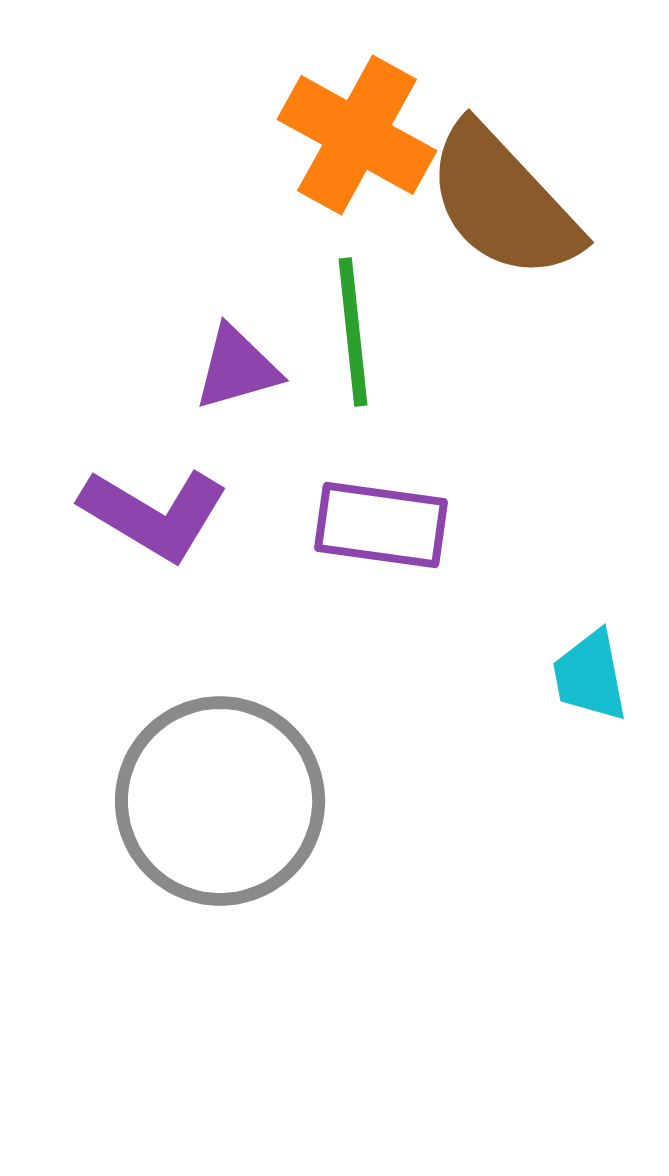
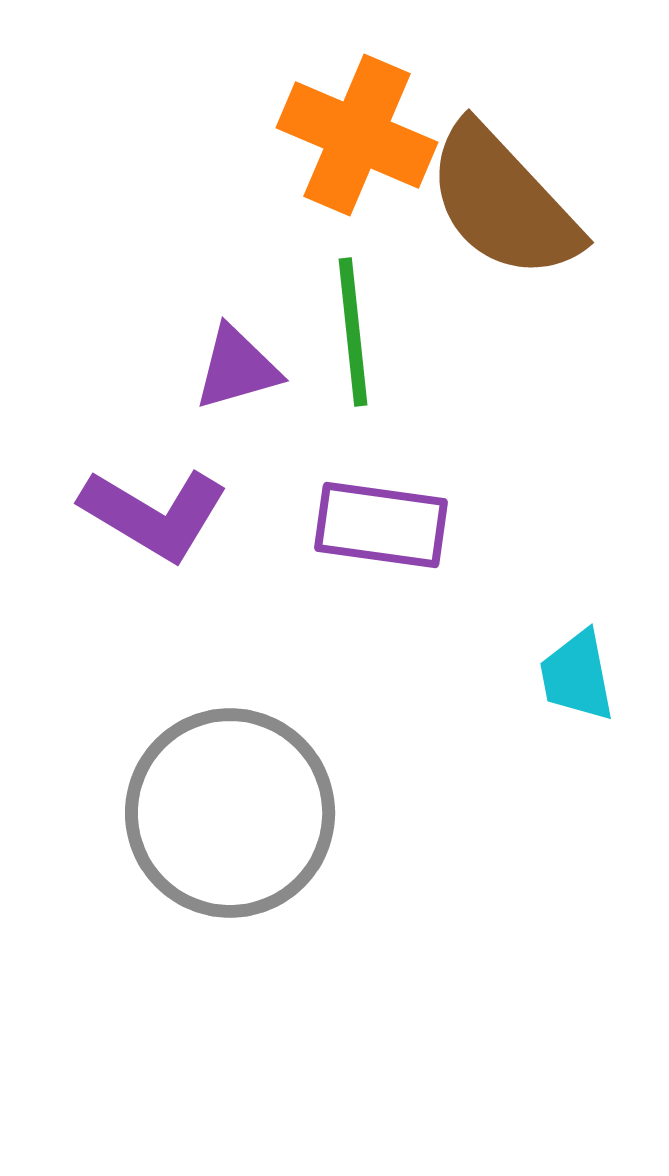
orange cross: rotated 6 degrees counterclockwise
cyan trapezoid: moved 13 px left
gray circle: moved 10 px right, 12 px down
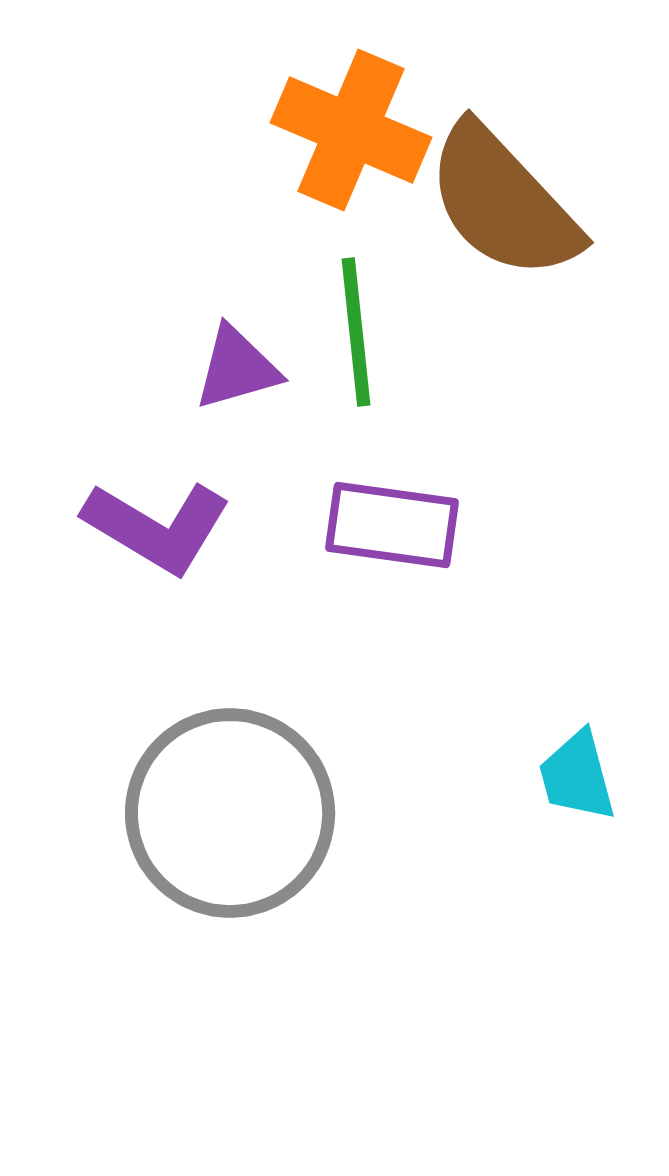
orange cross: moved 6 px left, 5 px up
green line: moved 3 px right
purple L-shape: moved 3 px right, 13 px down
purple rectangle: moved 11 px right
cyan trapezoid: moved 100 px down; rotated 4 degrees counterclockwise
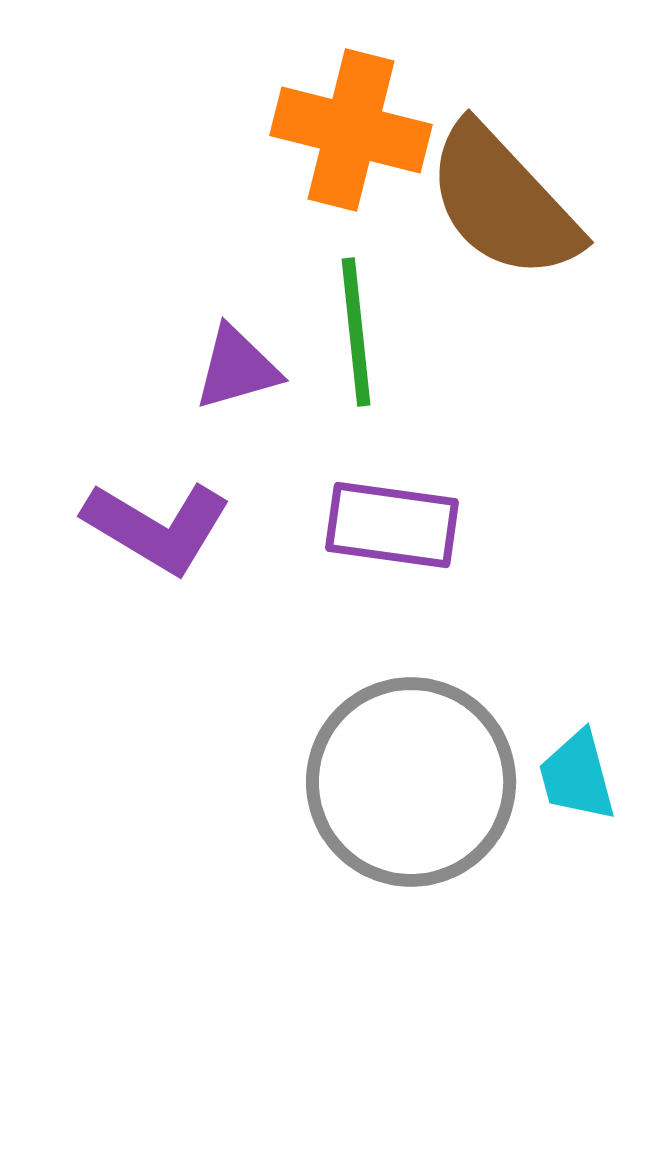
orange cross: rotated 9 degrees counterclockwise
gray circle: moved 181 px right, 31 px up
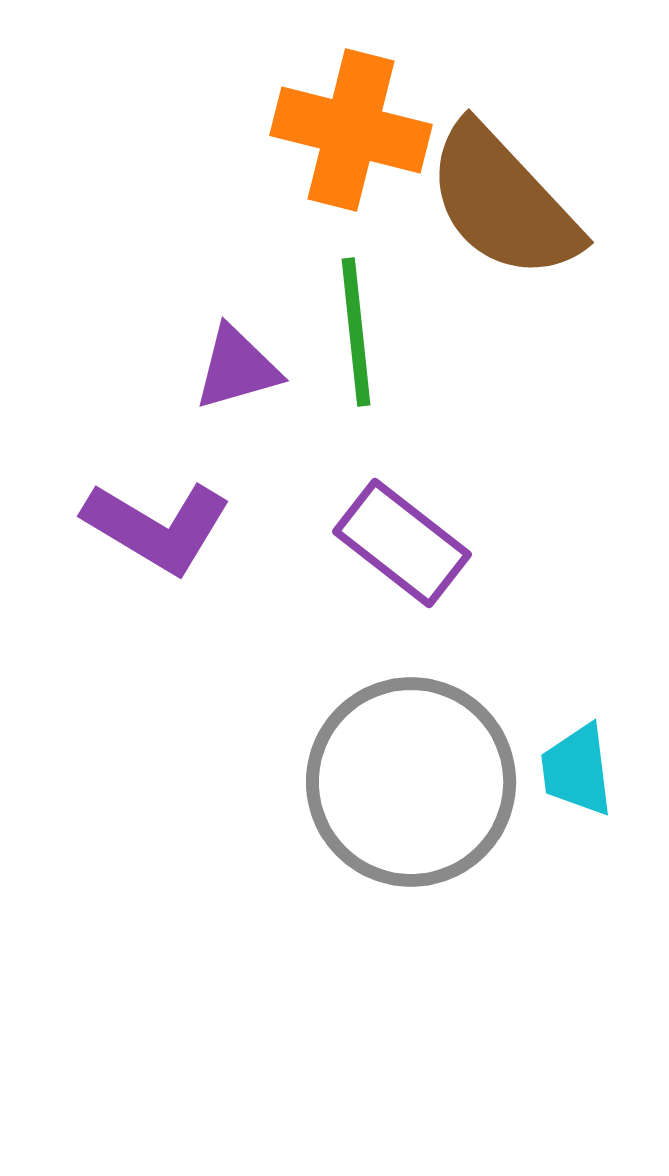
purple rectangle: moved 10 px right, 18 px down; rotated 30 degrees clockwise
cyan trapezoid: moved 6 px up; rotated 8 degrees clockwise
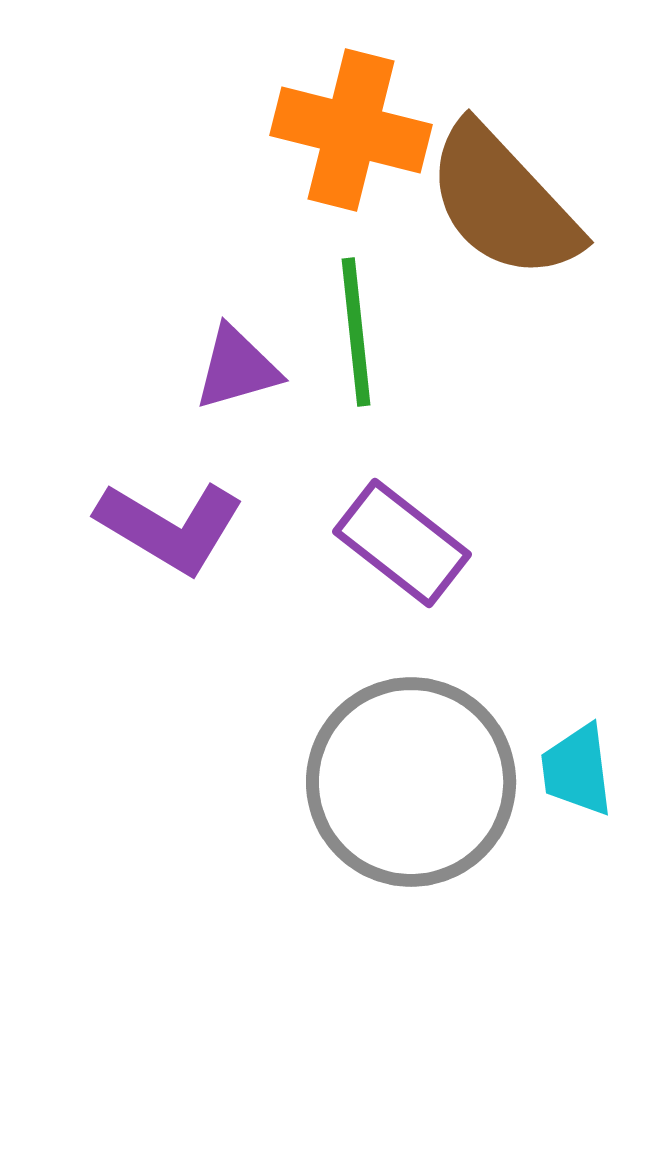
purple L-shape: moved 13 px right
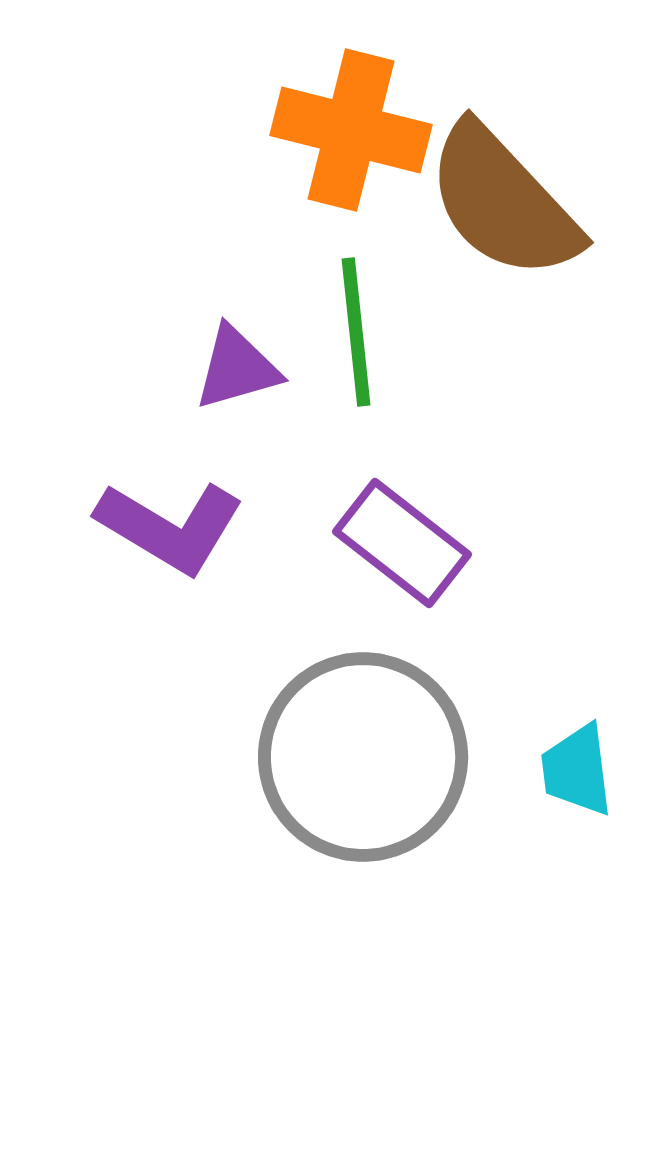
gray circle: moved 48 px left, 25 px up
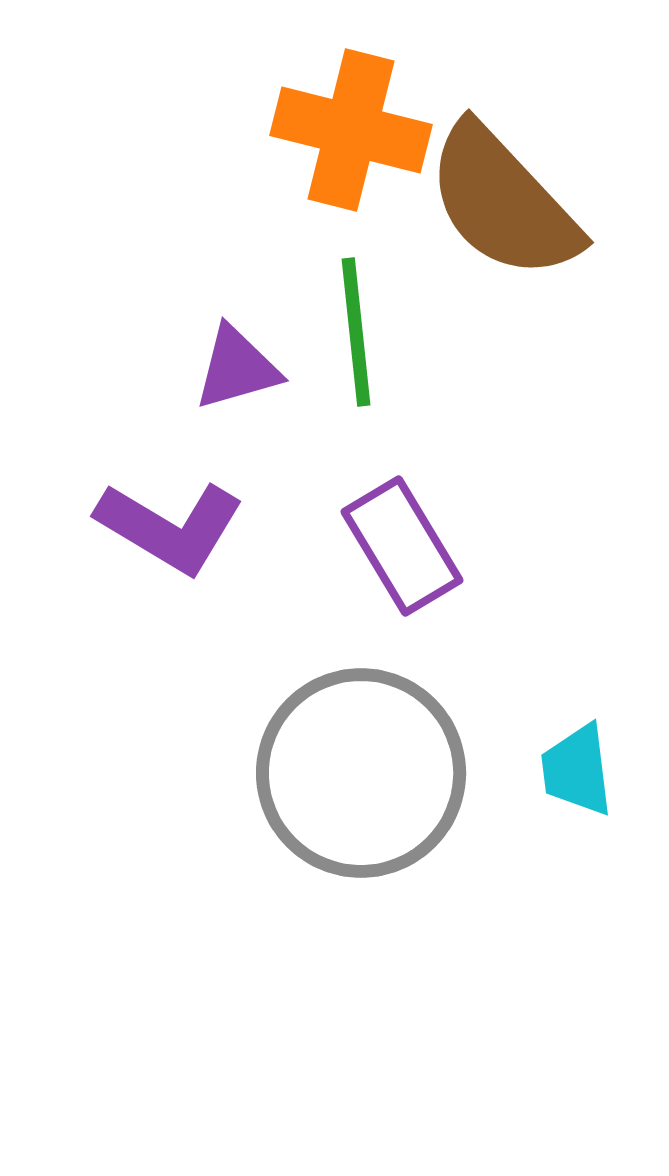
purple rectangle: moved 3 px down; rotated 21 degrees clockwise
gray circle: moved 2 px left, 16 px down
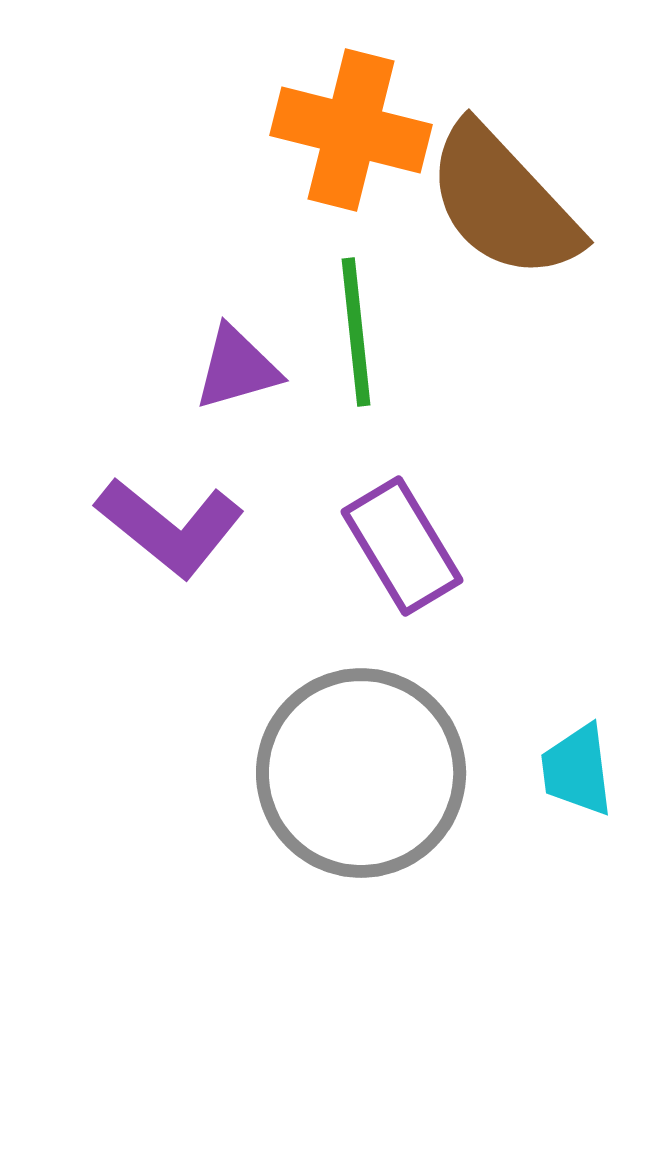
purple L-shape: rotated 8 degrees clockwise
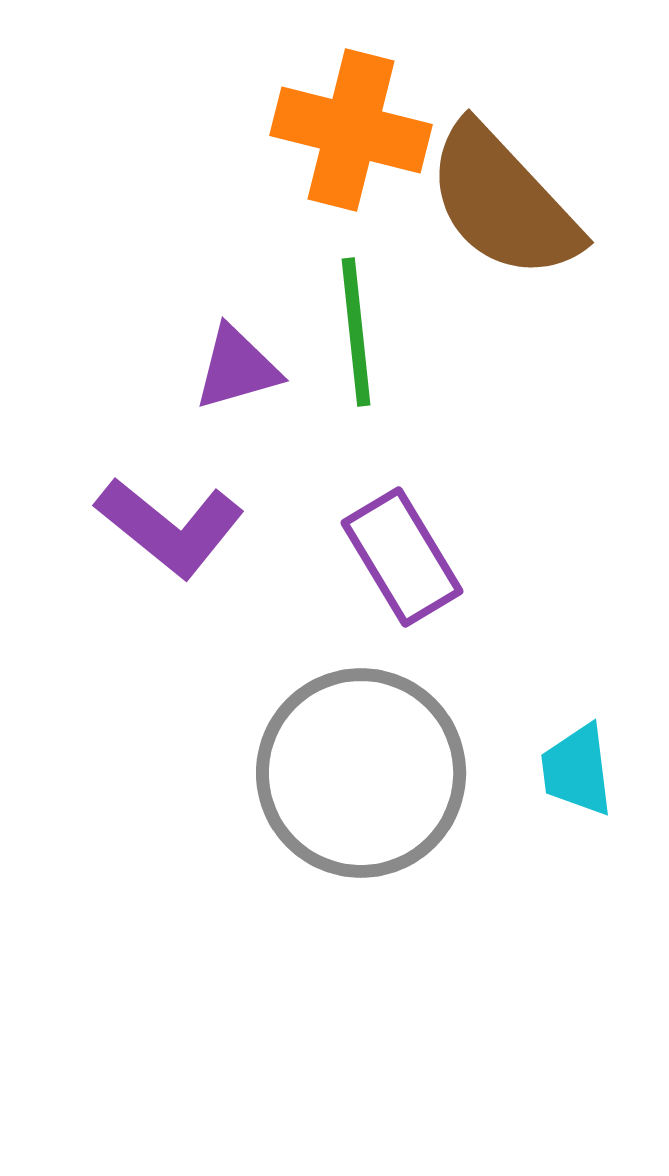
purple rectangle: moved 11 px down
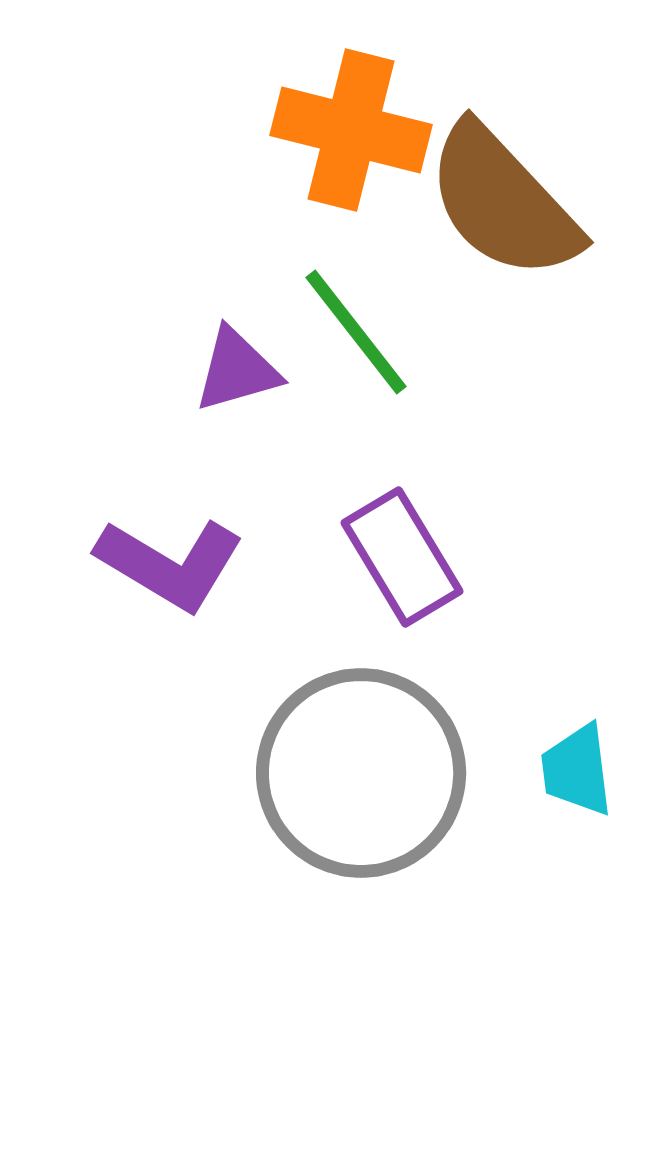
green line: rotated 32 degrees counterclockwise
purple triangle: moved 2 px down
purple L-shape: moved 37 px down; rotated 8 degrees counterclockwise
